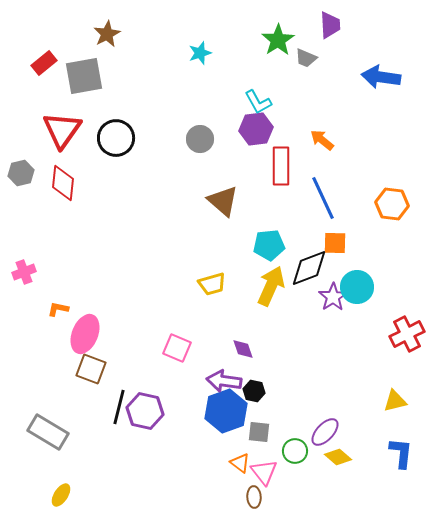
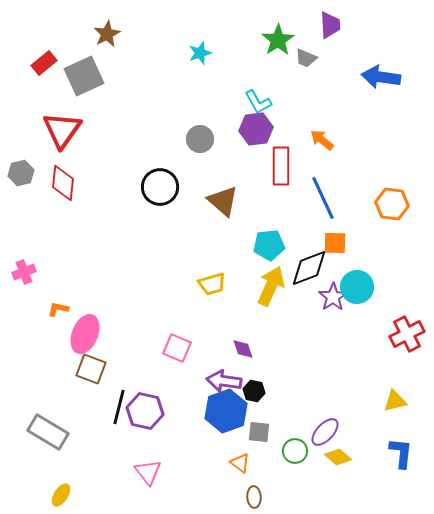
gray square at (84, 76): rotated 15 degrees counterclockwise
black circle at (116, 138): moved 44 px right, 49 px down
pink triangle at (264, 472): moved 116 px left
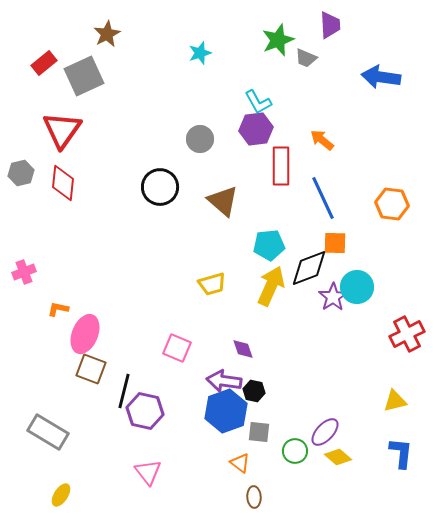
green star at (278, 40): rotated 12 degrees clockwise
black line at (119, 407): moved 5 px right, 16 px up
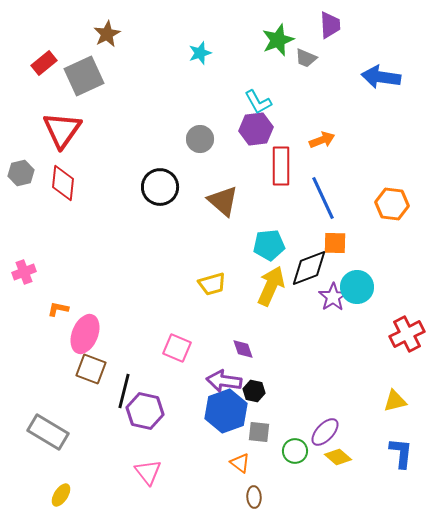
orange arrow at (322, 140): rotated 120 degrees clockwise
